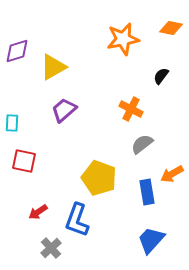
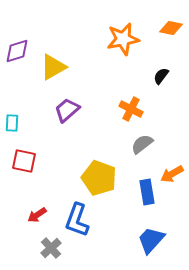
purple trapezoid: moved 3 px right
red arrow: moved 1 px left, 3 px down
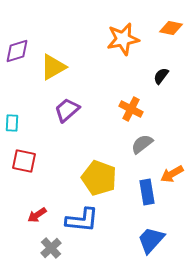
blue L-shape: moved 5 px right; rotated 104 degrees counterclockwise
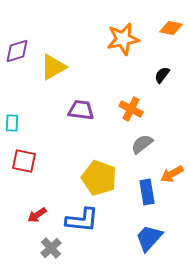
black semicircle: moved 1 px right, 1 px up
purple trapezoid: moved 14 px right; rotated 48 degrees clockwise
blue trapezoid: moved 2 px left, 2 px up
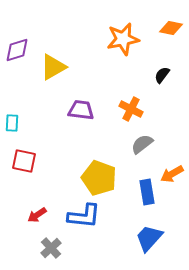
purple diamond: moved 1 px up
blue L-shape: moved 2 px right, 4 px up
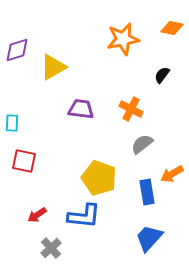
orange diamond: moved 1 px right
purple trapezoid: moved 1 px up
